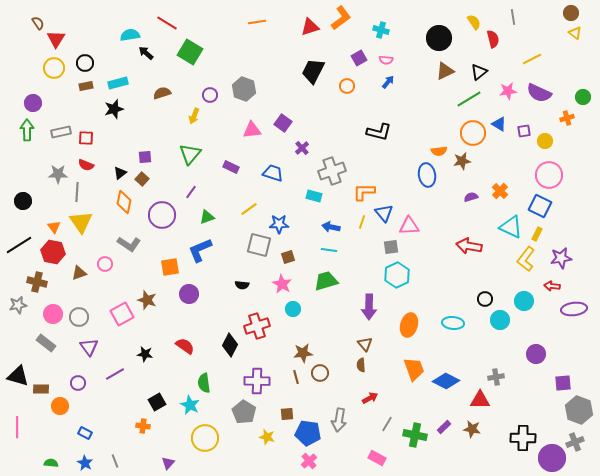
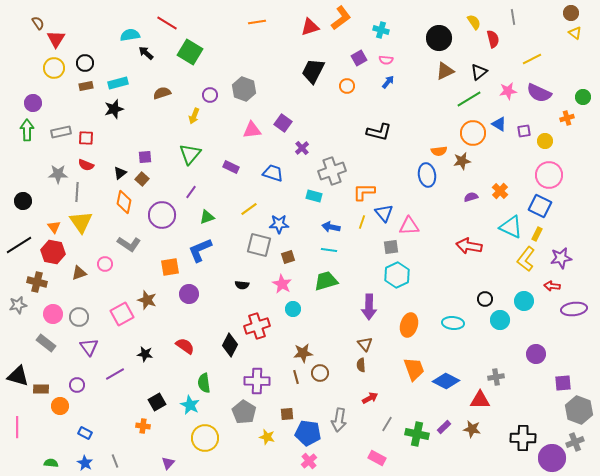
purple circle at (78, 383): moved 1 px left, 2 px down
green cross at (415, 435): moved 2 px right, 1 px up
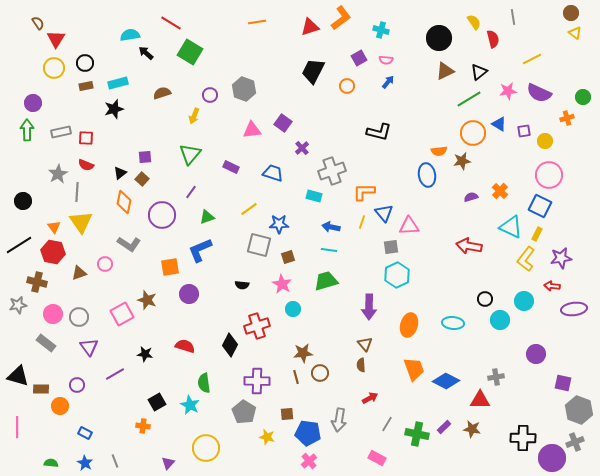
red line at (167, 23): moved 4 px right
gray star at (58, 174): rotated 30 degrees counterclockwise
red semicircle at (185, 346): rotated 18 degrees counterclockwise
purple square at (563, 383): rotated 18 degrees clockwise
yellow circle at (205, 438): moved 1 px right, 10 px down
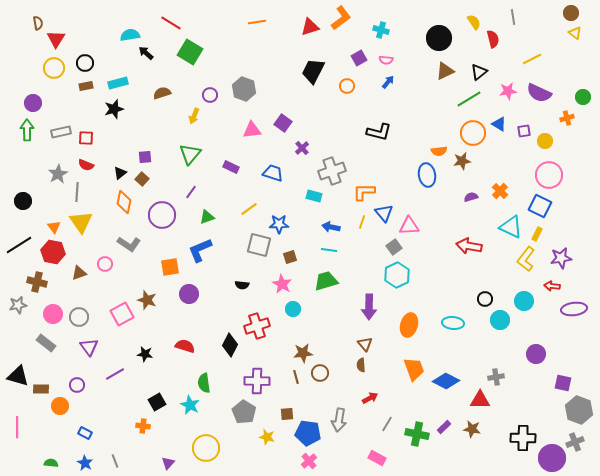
brown semicircle at (38, 23): rotated 24 degrees clockwise
gray square at (391, 247): moved 3 px right; rotated 28 degrees counterclockwise
brown square at (288, 257): moved 2 px right
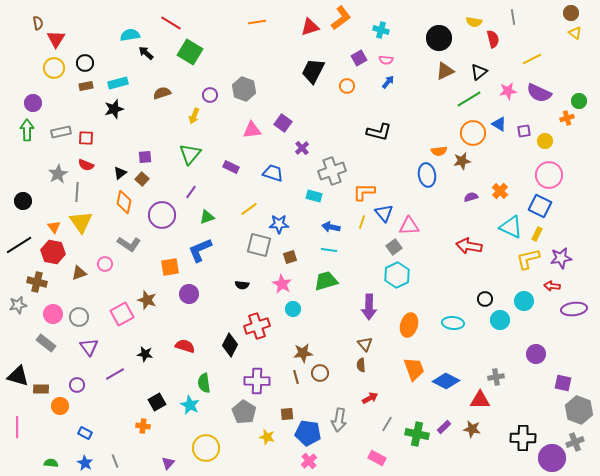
yellow semicircle at (474, 22): rotated 133 degrees clockwise
green circle at (583, 97): moved 4 px left, 4 px down
yellow L-shape at (526, 259): moved 2 px right; rotated 40 degrees clockwise
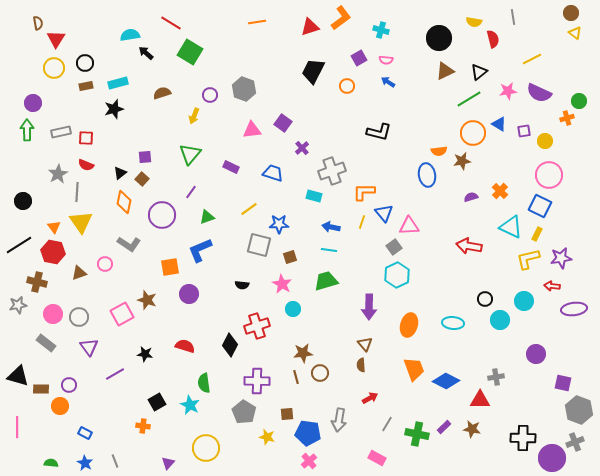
blue arrow at (388, 82): rotated 96 degrees counterclockwise
purple circle at (77, 385): moved 8 px left
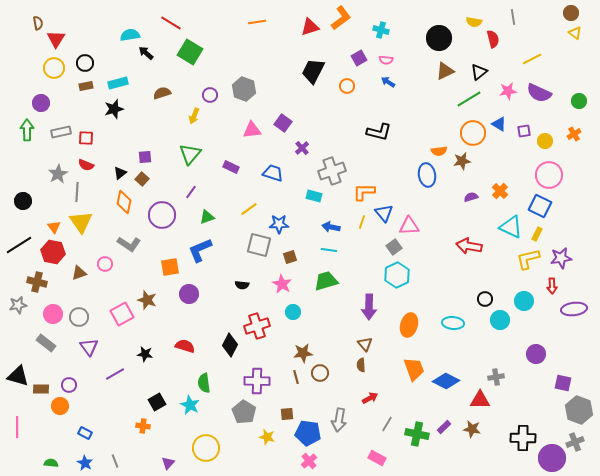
purple circle at (33, 103): moved 8 px right
orange cross at (567, 118): moved 7 px right, 16 px down; rotated 16 degrees counterclockwise
red arrow at (552, 286): rotated 98 degrees counterclockwise
cyan circle at (293, 309): moved 3 px down
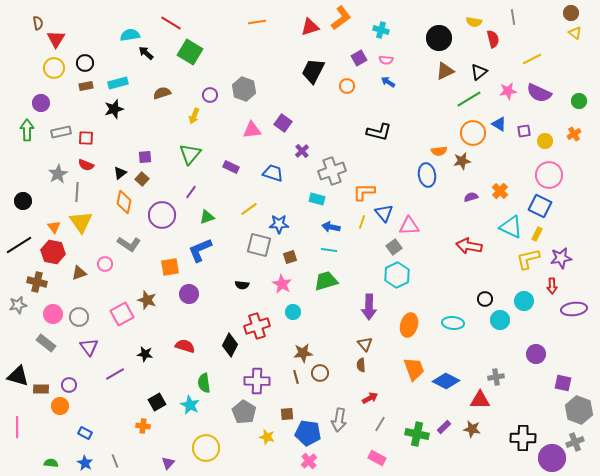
purple cross at (302, 148): moved 3 px down
cyan rectangle at (314, 196): moved 3 px right, 3 px down
gray line at (387, 424): moved 7 px left
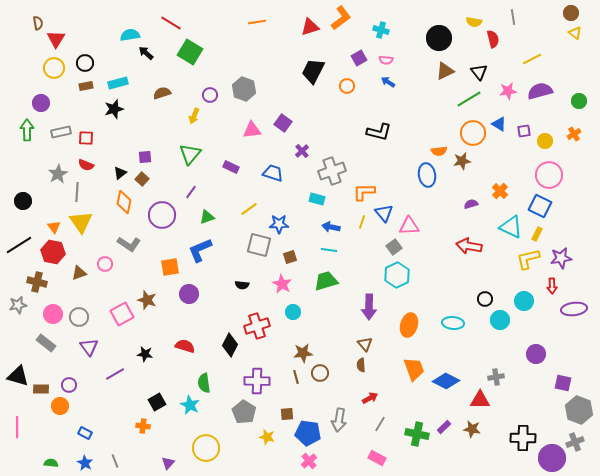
black triangle at (479, 72): rotated 30 degrees counterclockwise
purple semicircle at (539, 93): moved 1 px right, 2 px up; rotated 140 degrees clockwise
purple semicircle at (471, 197): moved 7 px down
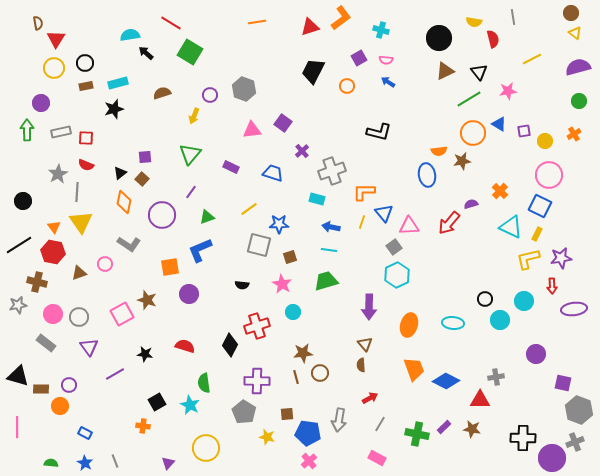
purple semicircle at (540, 91): moved 38 px right, 24 px up
red arrow at (469, 246): moved 20 px left, 23 px up; rotated 60 degrees counterclockwise
